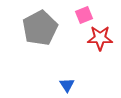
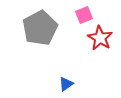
red star: rotated 30 degrees clockwise
blue triangle: moved 1 px left, 1 px up; rotated 28 degrees clockwise
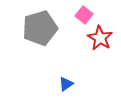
pink square: rotated 30 degrees counterclockwise
gray pentagon: rotated 12 degrees clockwise
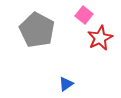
gray pentagon: moved 3 px left, 2 px down; rotated 28 degrees counterclockwise
red star: rotated 15 degrees clockwise
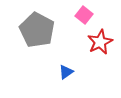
red star: moved 4 px down
blue triangle: moved 12 px up
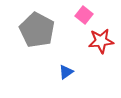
red star: moved 1 px right, 1 px up; rotated 20 degrees clockwise
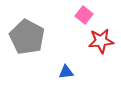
gray pentagon: moved 10 px left, 7 px down
blue triangle: rotated 28 degrees clockwise
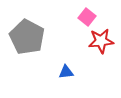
pink square: moved 3 px right, 2 px down
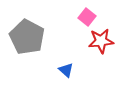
blue triangle: moved 2 px up; rotated 49 degrees clockwise
